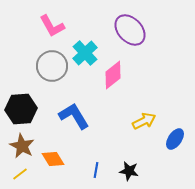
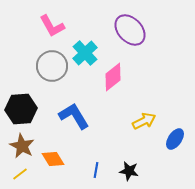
pink diamond: moved 2 px down
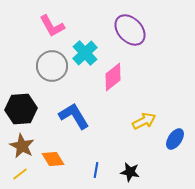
black star: moved 1 px right, 1 px down
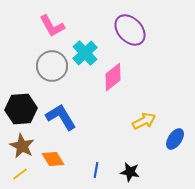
blue L-shape: moved 13 px left, 1 px down
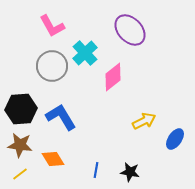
brown star: moved 2 px left, 1 px up; rotated 20 degrees counterclockwise
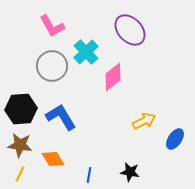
cyan cross: moved 1 px right, 1 px up
blue line: moved 7 px left, 5 px down
yellow line: rotated 28 degrees counterclockwise
